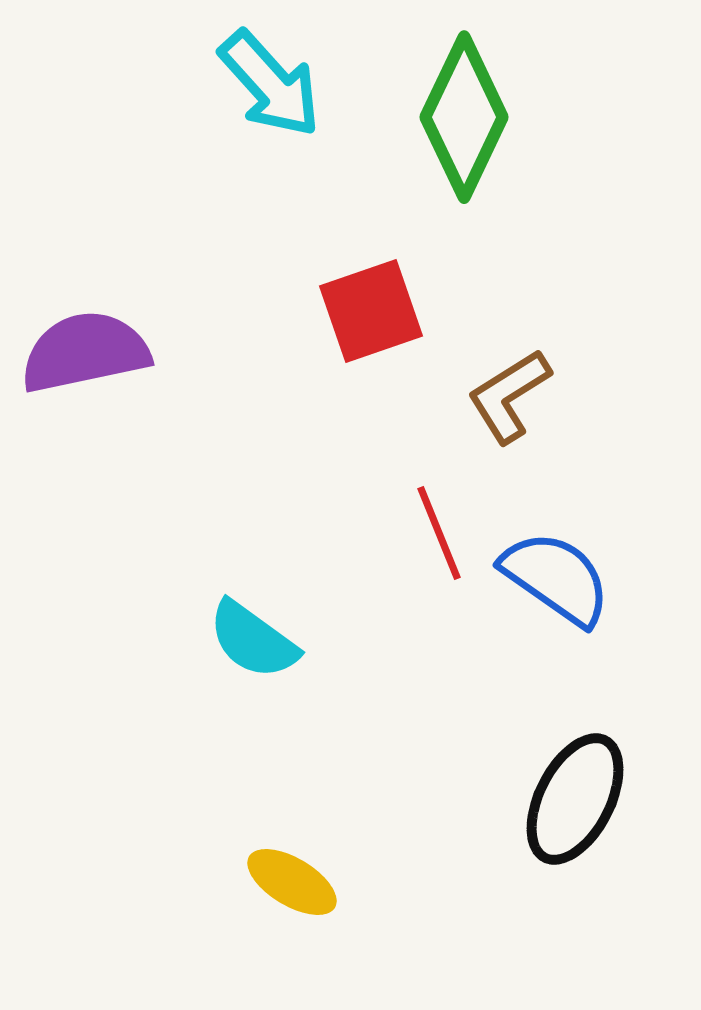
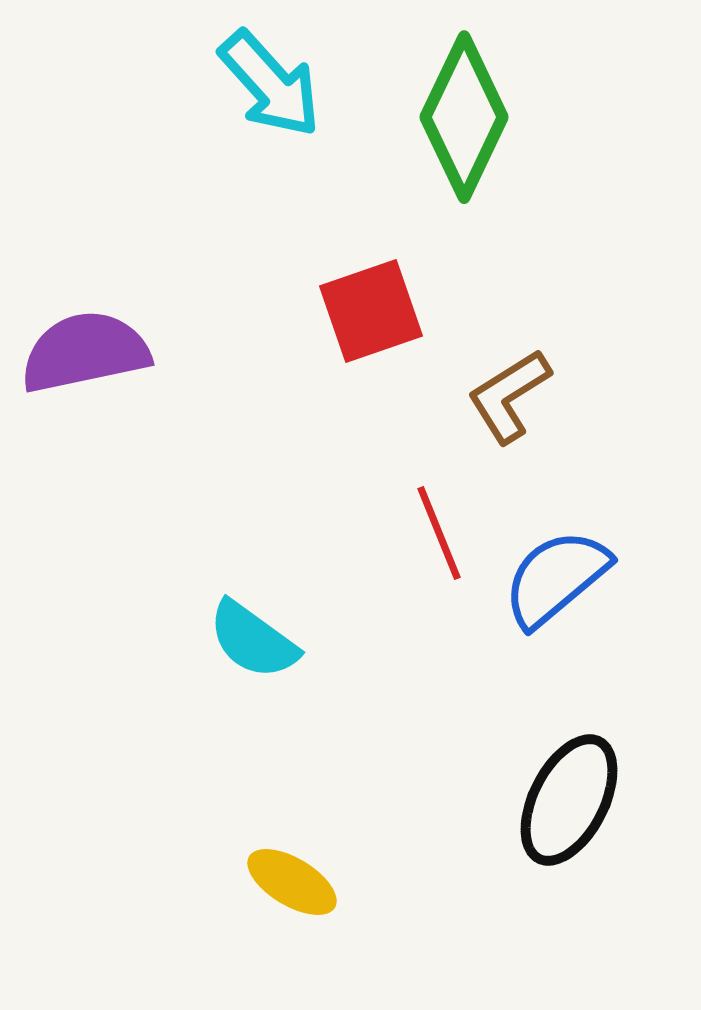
blue semicircle: rotated 75 degrees counterclockwise
black ellipse: moved 6 px left, 1 px down
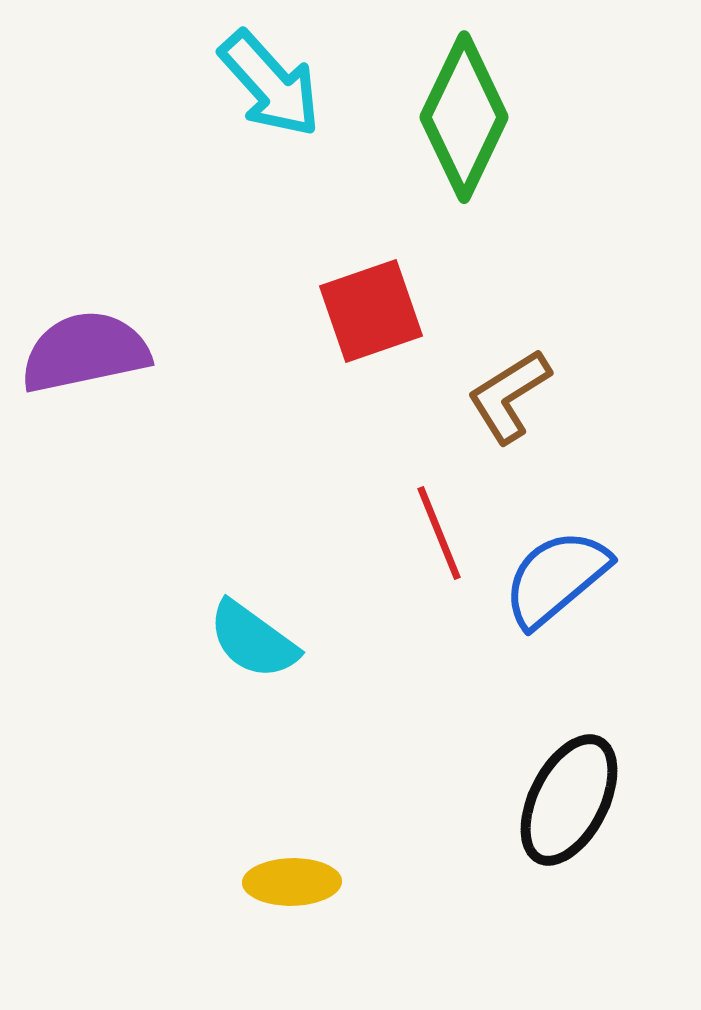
yellow ellipse: rotated 32 degrees counterclockwise
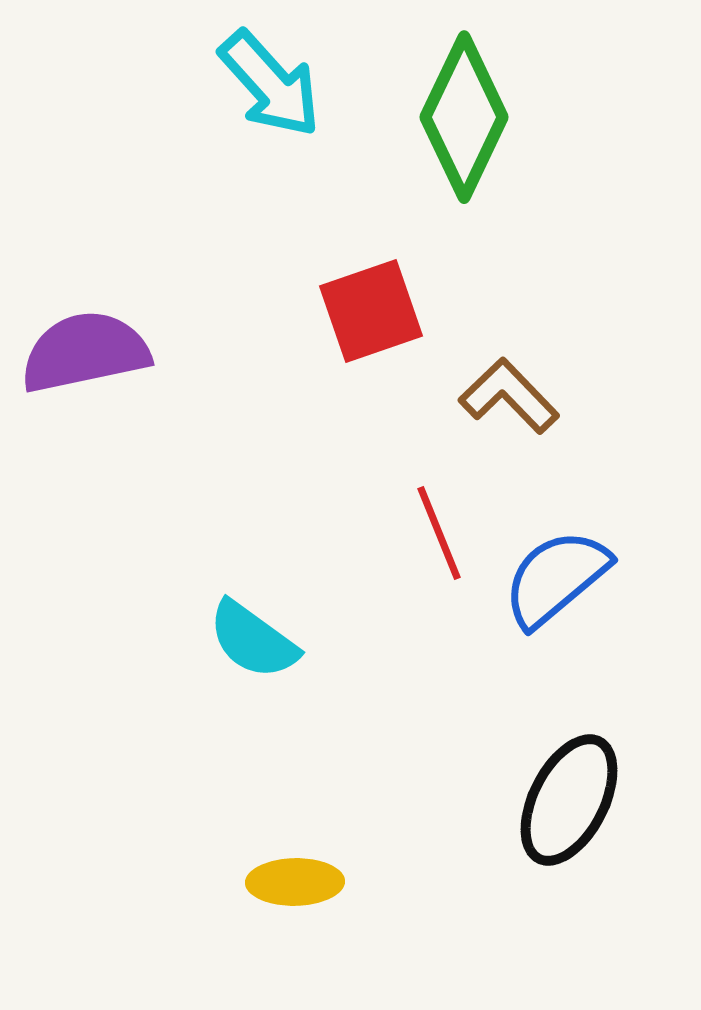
brown L-shape: rotated 78 degrees clockwise
yellow ellipse: moved 3 px right
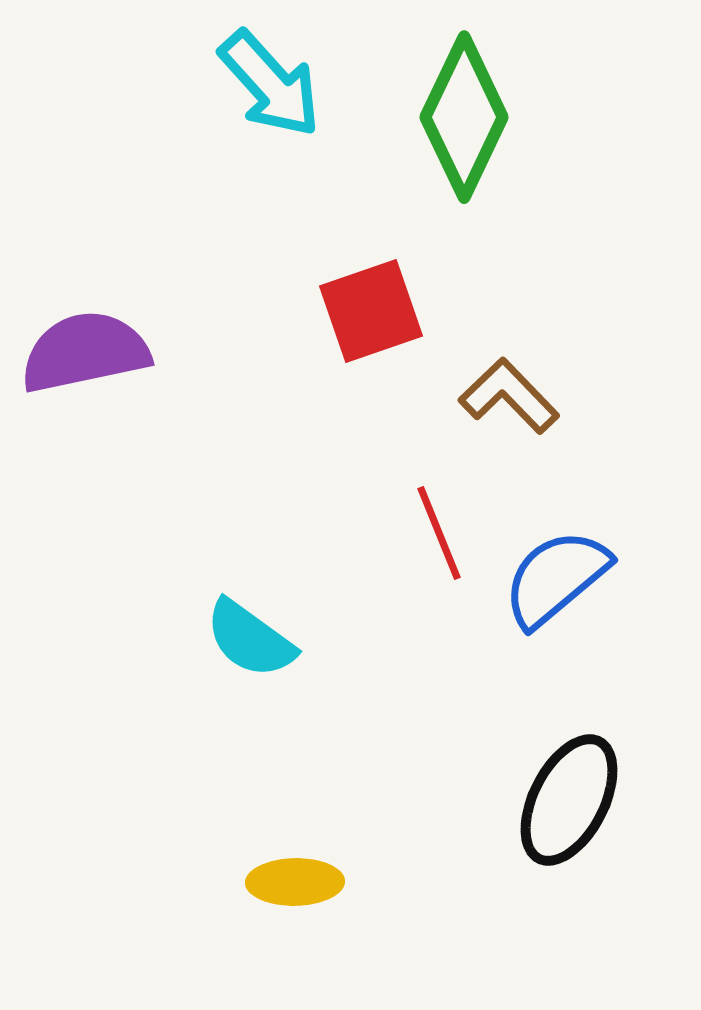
cyan semicircle: moved 3 px left, 1 px up
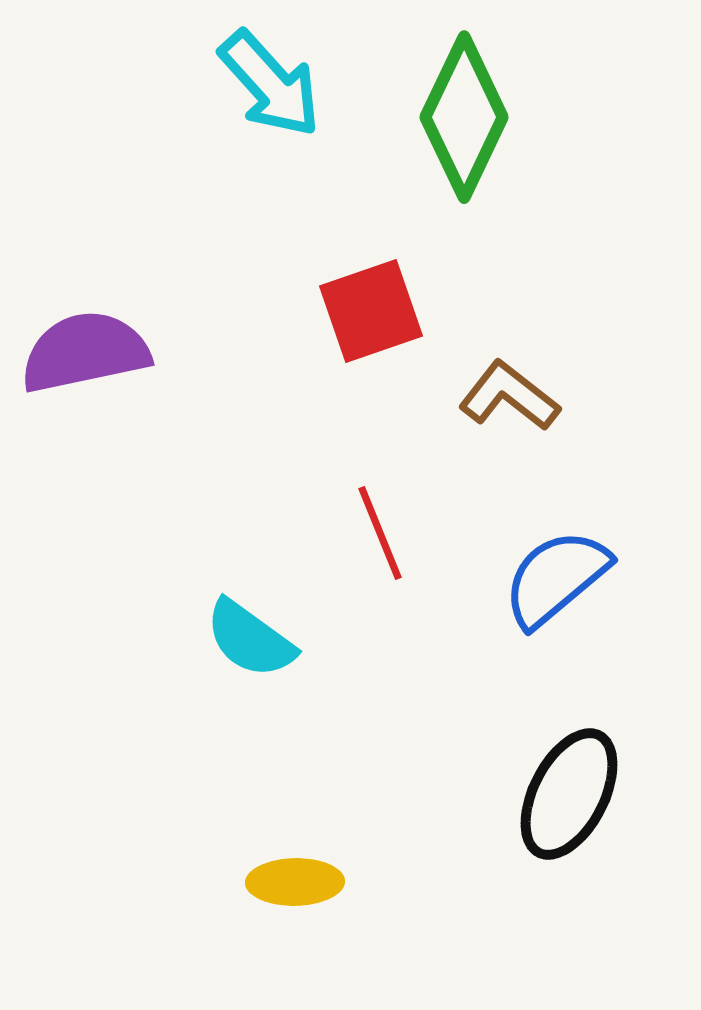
brown L-shape: rotated 8 degrees counterclockwise
red line: moved 59 px left
black ellipse: moved 6 px up
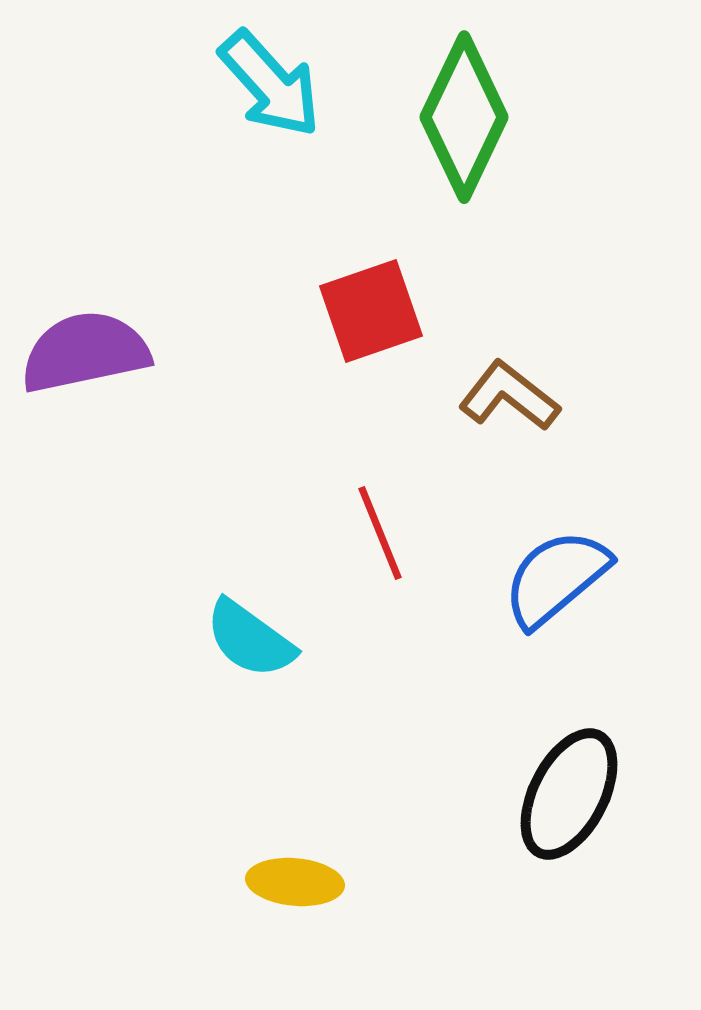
yellow ellipse: rotated 6 degrees clockwise
